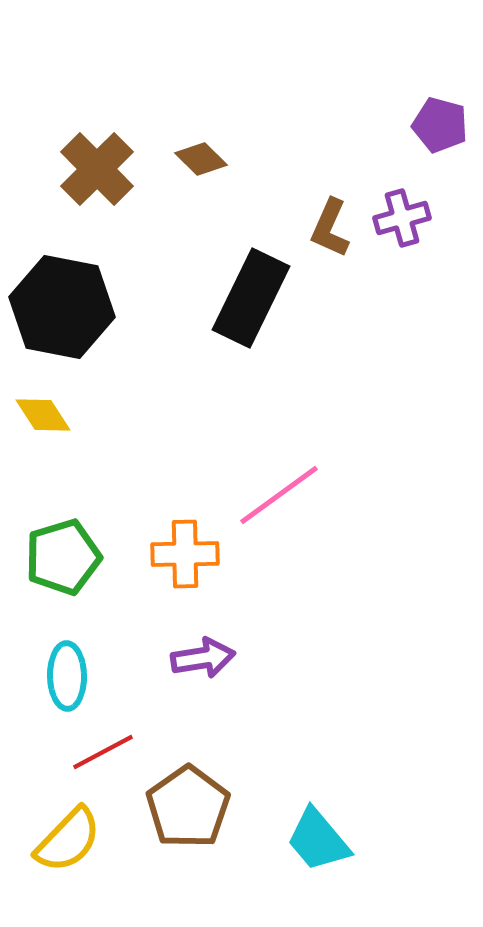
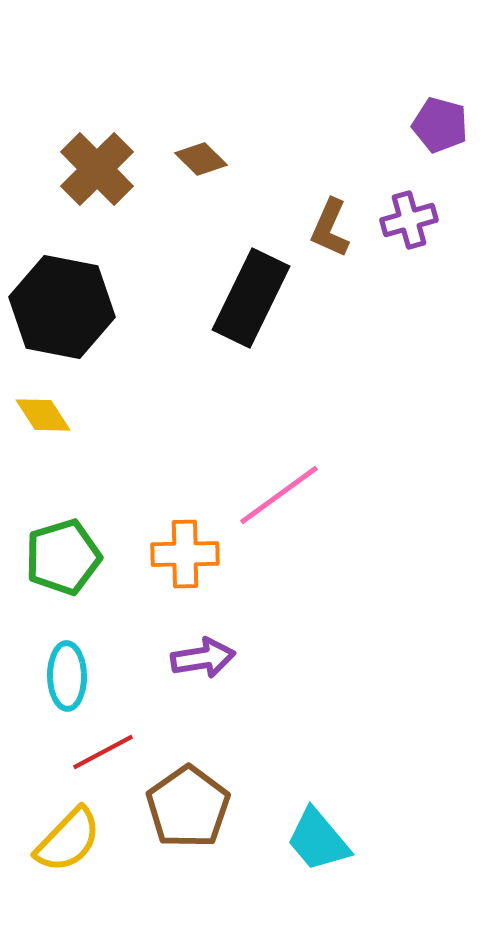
purple cross: moved 7 px right, 2 px down
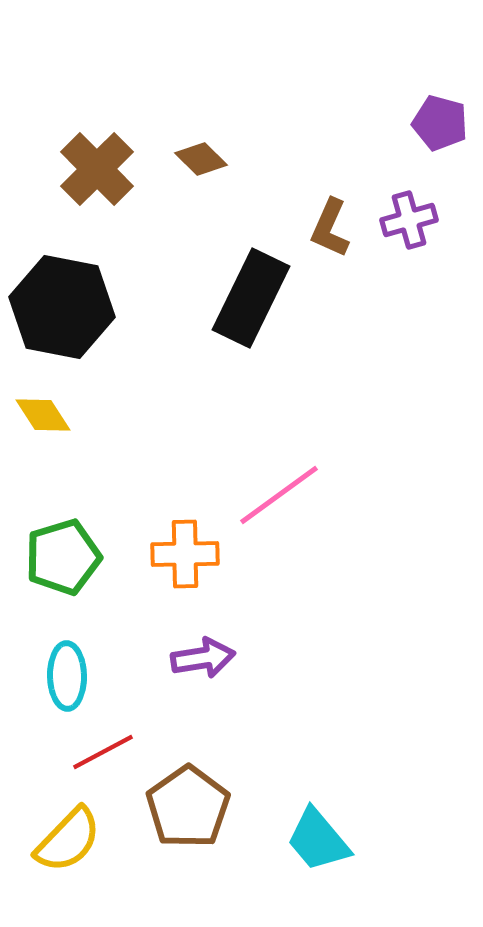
purple pentagon: moved 2 px up
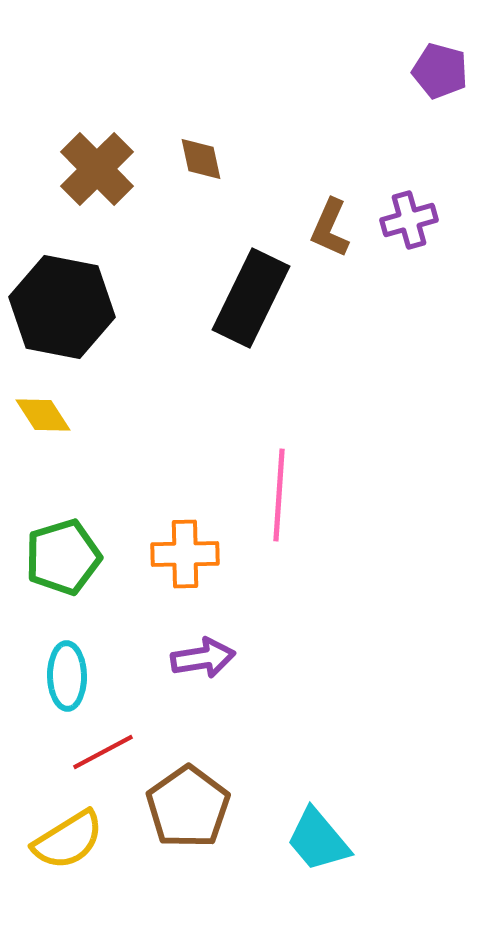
purple pentagon: moved 52 px up
brown diamond: rotated 33 degrees clockwise
pink line: rotated 50 degrees counterclockwise
yellow semicircle: rotated 14 degrees clockwise
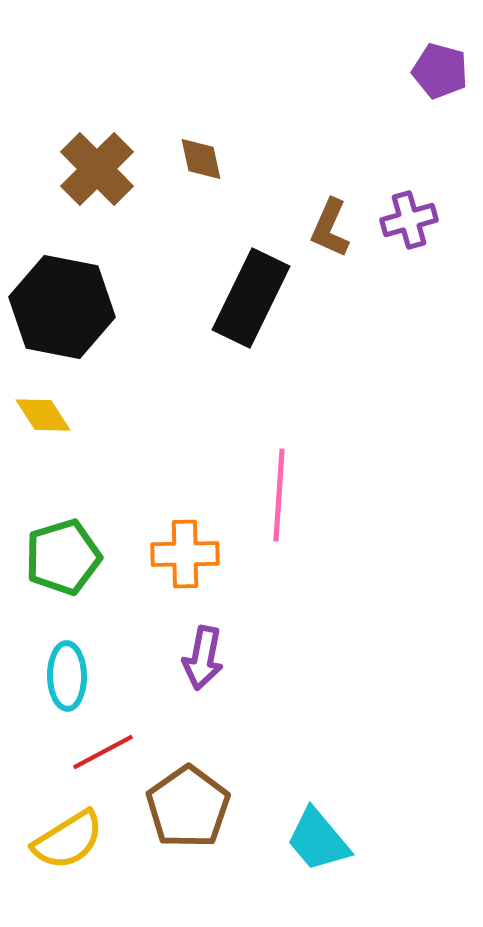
purple arrow: rotated 110 degrees clockwise
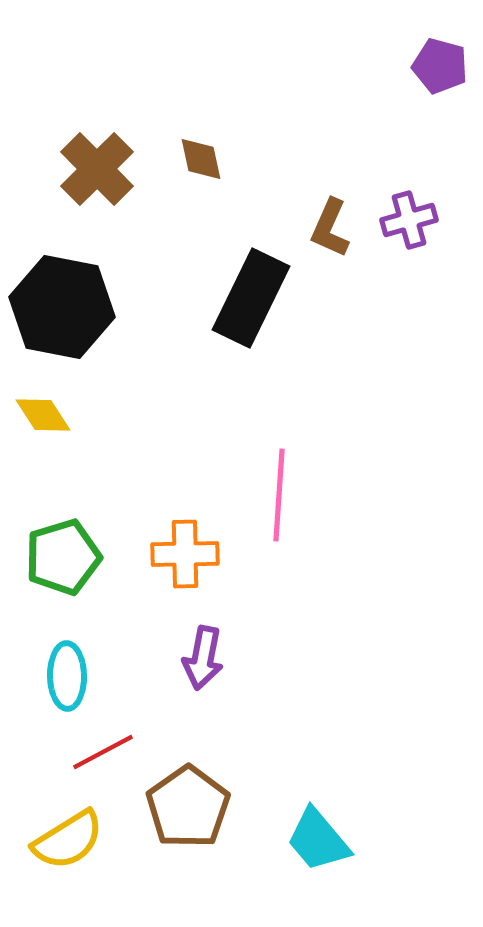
purple pentagon: moved 5 px up
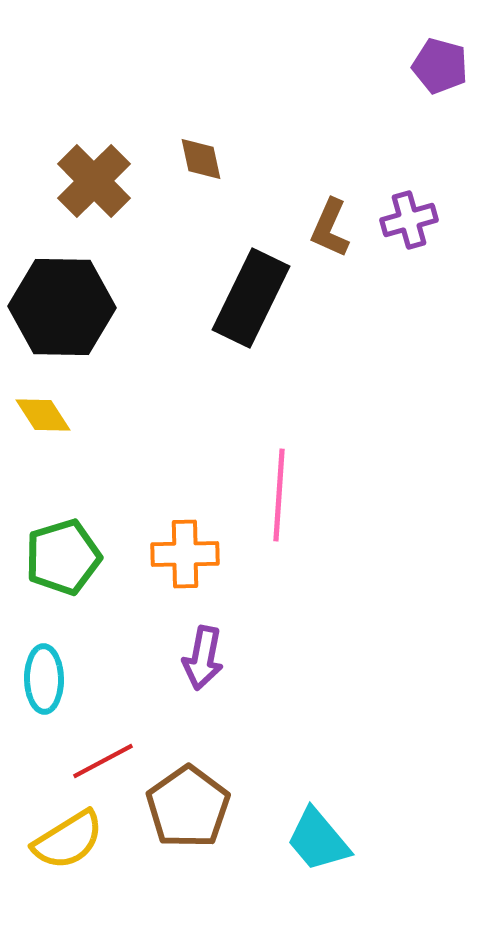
brown cross: moved 3 px left, 12 px down
black hexagon: rotated 10 degrees counterclockwise
cyan ellipse: moved 23 px left, 3 px down
red line: moved 9 px down
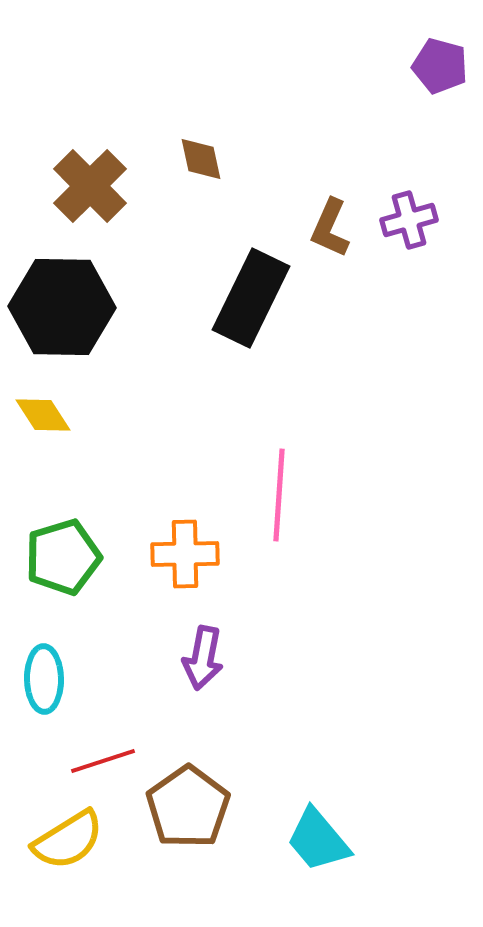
brown cross: moved 4 px left, 5 px down
red line: rotated 10 degrees clockwise
